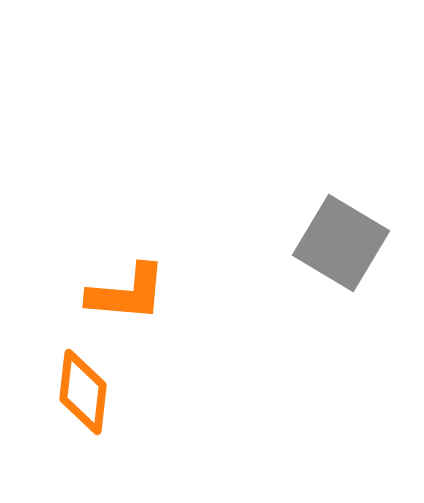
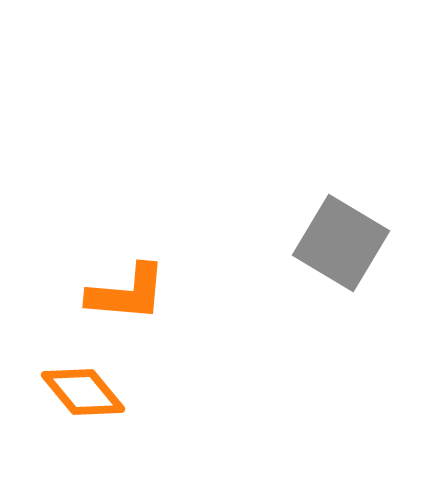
orange diamond: rotated 46 degrees counterclockwise
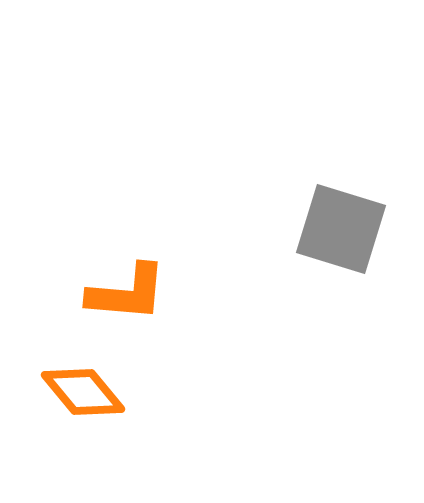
gray square: moved 14 px up; rotated 14 degrees counterclockwise
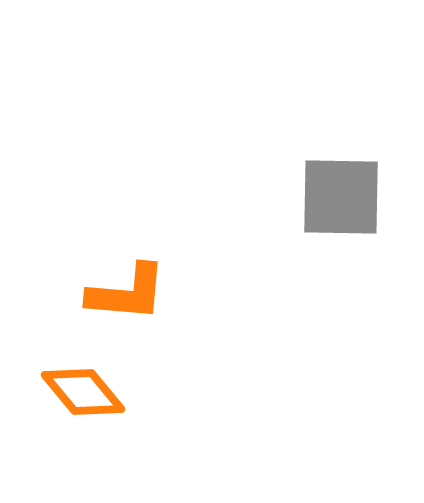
gray square: moved 32 px up; rotated 16 degrees counterclockwise
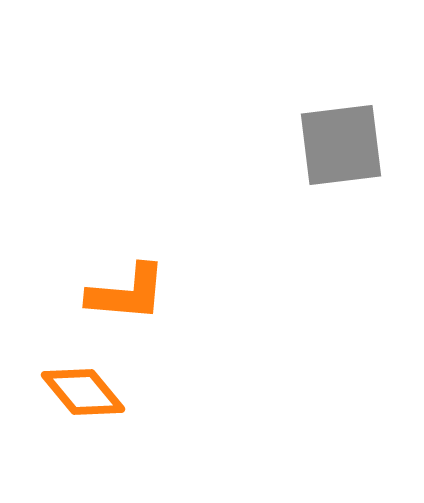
gray square: moved 52 px up; rotated 8 degrees counterclockwise
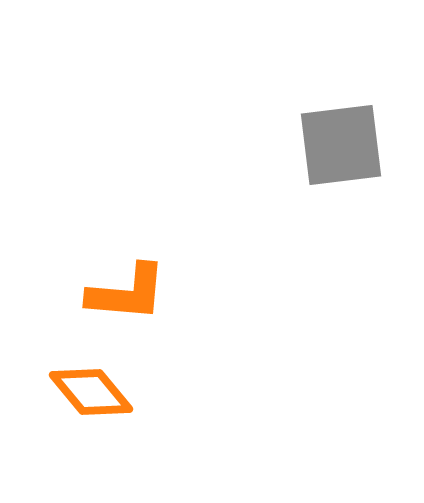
orange diamond: moved 8 px right
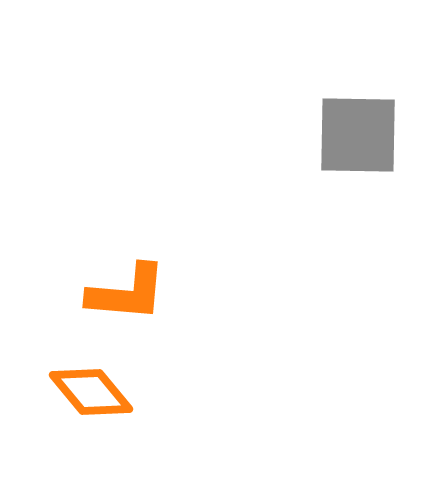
gray square: moved 17 px right, 10 px up; rotated 8 degrees clockwise
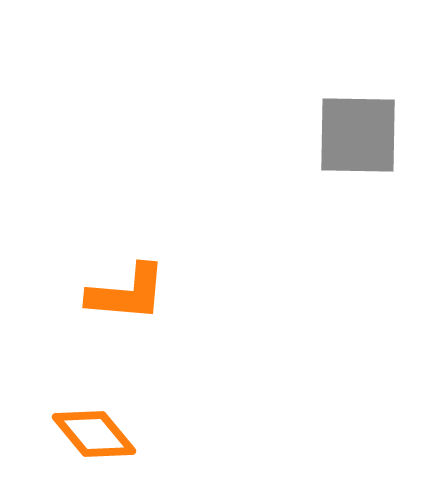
orange diamond: moved 3 px right, 42 px down
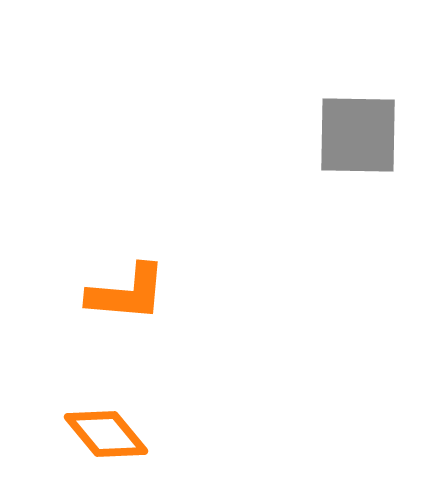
orange diamond: moved 12 px right
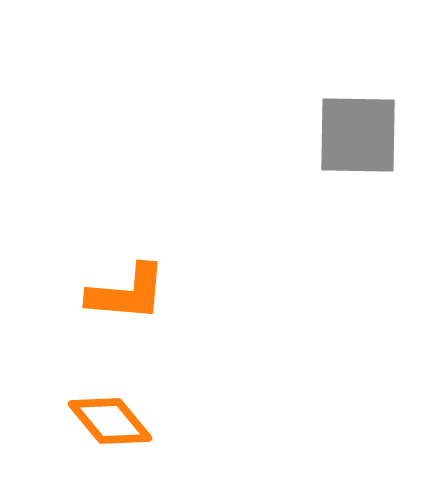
orange diamond: moved 4 px right, 13 px up
